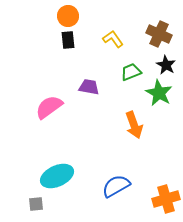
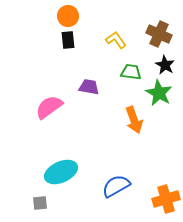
yellow L-shape: moved 3 px right, 1 px down
black star: moved 1 px left
green trapezoid: rotated 30 degrees clockwise
orange arrow: moved 5 px up
cyan ellipse: moved 4 px right, 4 px up
gray square: moved 4 px right, 1 px up
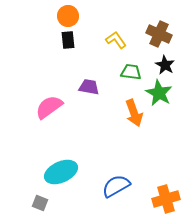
orange arrow: moved 7 px up
gray square: rotated 28 degrees clockwise
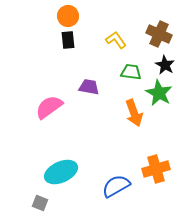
orange cross: moved 10 px left, 30 px up
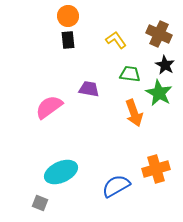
green trapezoid: moved 1 px left, 2 px down
purple trapezoid: moved 2 px down
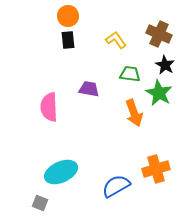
pink semicircle: rotated 56 degrees counterclockwise
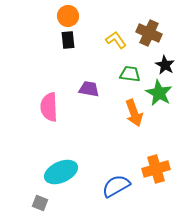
brown cross: moved 10 px left, 1 px up
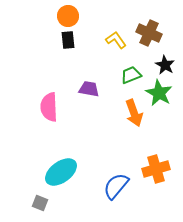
green trapezoid: moved 1 px right, 1 px down; rotated 30 degrees counterclockwise
cyan ellipse: rotated 12 degrees counterclockwise
blue semicircle: rotated 20 degrees counterclockwise
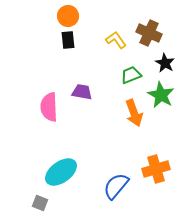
black star: moved 2 px up
purple trapezoid: moved 7 px left, 3 px down
green star: moved 2 px right, 2 px down
